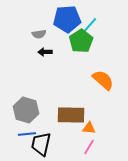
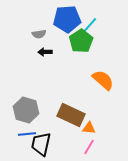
brown rectangle: rotated 24 degrees clockwise
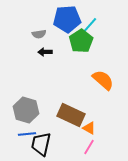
orange triangle: rotated 24 degrees clockwise
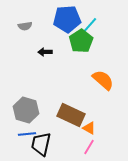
gray semicircle: moved 14 px left, 8 px up
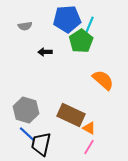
cyan line: rotated 18 degrees counterclockwise
blue line: rotated 48 degrees clockwise
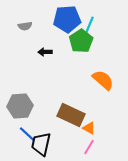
gray hexagon: moved 6 px left, 4 px up; rotated 20 degrees counterclockwise
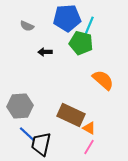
blue pentagon: moved 1 px up
gray semicircle: moved 2 px right; rotated 32 degrees clockwise
green pentagon: moved 2 px down; rotated 25 degrees counterclockwise
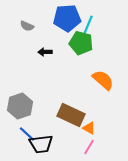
cyan line: moved 1 px left, 1 px up
gray hexagon: rotated 15 degrees counterclockwise
black trapezoid: rotated 110 degrees counterclockwise
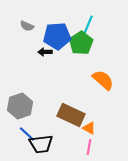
blue pentagon: moved 10 px left, 18 px down
green pentagon: rotated 25 degrees clockwise
pink line: rotated 21 degrees counterclockwise
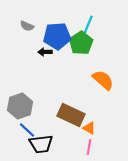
blue line: moved 4 px up
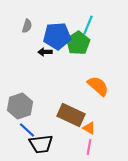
gray semicircle: rotated 96 degrees counterclockwise
green pentagon: moved 3 px left
orange semicircle: moved 5 px left, 6 px down
